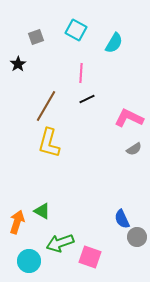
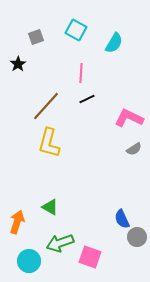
brown line: rotated 12 degrees clockwise
green triangle: moved 8 px right, 4 px up
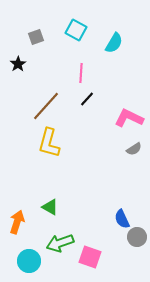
black line: rotated 21 degrees counterclockwise
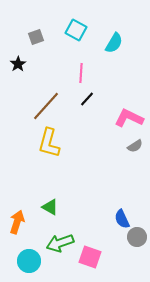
gray semicircle: moved 1 px right, 3 px up
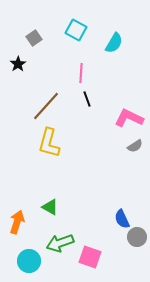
gray square: moved 2 px left, 1 px down; rotated 14 degrees counterclockwise
black line: rotated 63 degrees counterclockwise
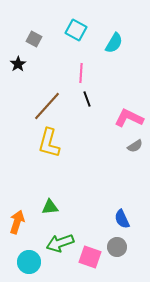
gray square: moved 1 px down; rotated 28 degrees counterclockwise
brown line: moved 1 px right
green triangle: rotated 36 degrees counterclockwise
gray circle: moved 20 px left, 10 px down
cyan circle: moved 1 px down
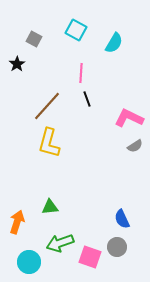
black star: moved 1 px left
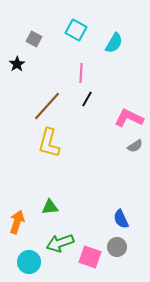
black line: rotated 49 degrees clockwise
blue semicircle: moved 1 px left
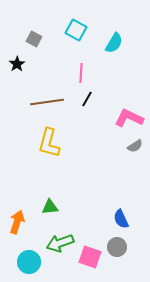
brown line: moved 4 px up; rotated 40 degrees clockwise
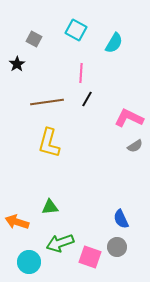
orange arrow: rotated 90 degrees counterclockwise
